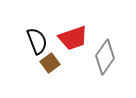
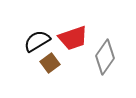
black semicircle: rotated 100 degrees counterclockwise
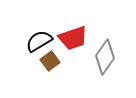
black semicircle: moved 2 px right
brown square: moved 2 px up
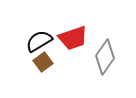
brown square: moved 7 px left, 1 px down
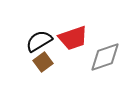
gray diamond: rotated 36 degrees clockwise
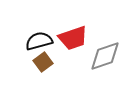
black semicircle: rotated 16 degrees clockwise
gray diamond: moved 1 px up
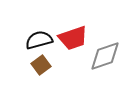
black semicircle: moved 1 px up
brown square: moved 2 px left, 3 px down
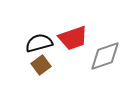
black semicircle: moved 3 px down
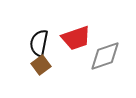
red trapezoid: moved 3 px right
black semicircle: rotated 64 degrees counterclockwise
